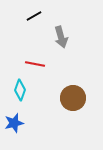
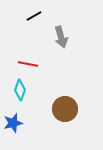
red line: moved 7 px left
brown circle: moved 8 px left, 11 px down
blue star: moved 1 px left
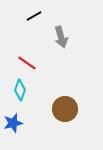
red line: moved 1 px left, 1 px up; rotated 24 degrees clockwise
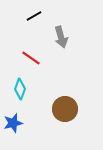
red line: moved 4 px right, 5 px up
cyan diamond: moved 1 px up
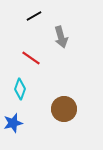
brown circle: moved 1 px left
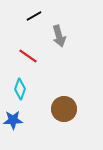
gray arrow: moved 2 px left, 1 px up
red line: moved 3 px left, 2 px up
blue star: moved 3 px up; rotated 12 degrees clockwise
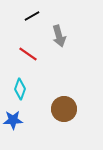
black line: moved 2 px left
red line: moved 2 px up
